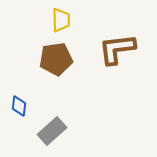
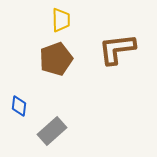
brown pentagon: rotated 12 degrees counterclockwise
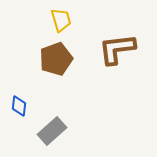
yellow trapezoid: rotated 15 degrees counterclockwise
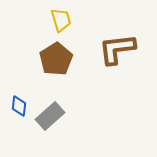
brown pentagon: rotated 12 degrees counterclockwise
gray rectangle: moved 2 px left, 15 px up
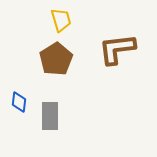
blue diamond: moved 4 px up
gray rectangle: rotated 48 degrees counterclockwise
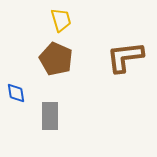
brown L-shape: moved 8 px right, 8 px down
brown pentagon: rotated 16 degrees counterclockwise
blue diamond: moved 3 px left, 9 px up; rotated 15 degrees counterclockwise
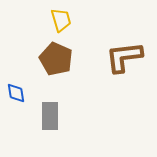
brown L-shape: moved 1 px left
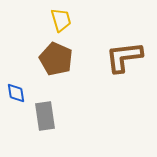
gray rectangle: moved 5 px left; rotated 8 degrees counterclockwise
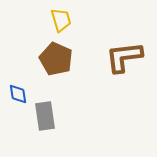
blue diamond: moved 2 px right, 1 px down
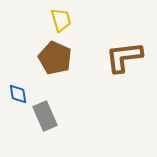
brown pentagon: moved 1 px left, 1 px up
gray rectangle: rotated 16 degrees counterclockwise
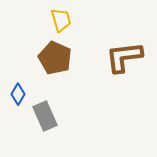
blue diamond: rotated 40 degrees clockwise
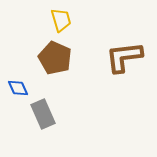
blue diamond: moved 6 px up; rotated 55 degrees counterclockwise
gray rectangle: moved 2 px left, 2 px up
